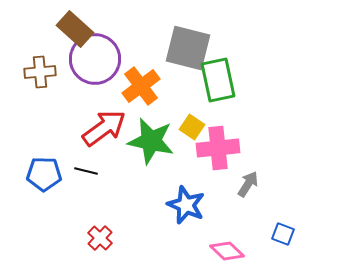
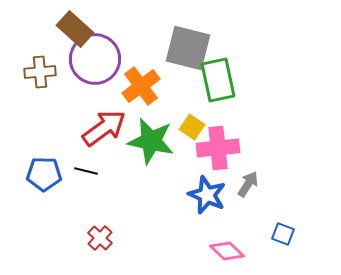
blue star: moved 21 px right, 10 px up
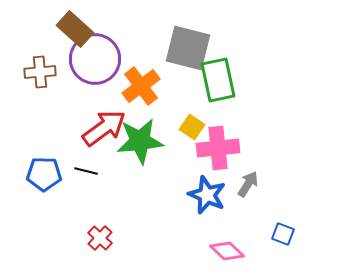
green star: moved 11 px left; rotated 18 degrees counterclockwise
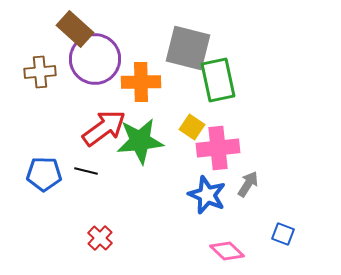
orange cross: moved 4 px up; rotated 36 degrees clockwise
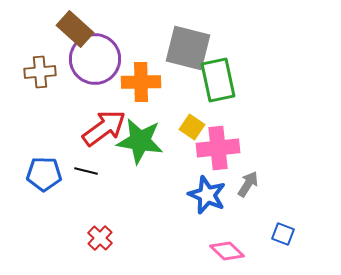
green star: rotated 15 degrees clockwise
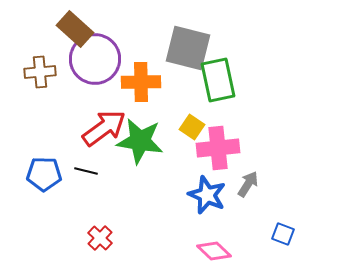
pink diamond: moved 13 px left
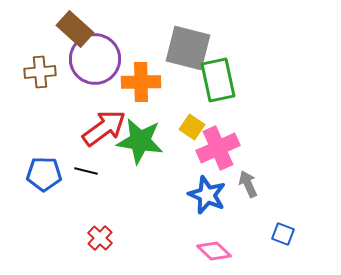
pink cross: rotated 18 degrees counterclockwise
gray arrow: rotated 56 degrees counterclockwise
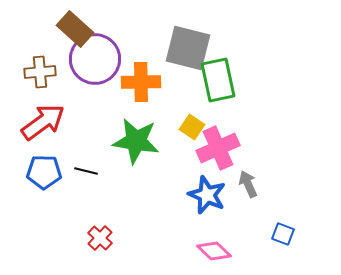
red arrow: moved 61 px left, 6 px up
green star: moved 4 px left
blue pentagon: moved 2 px up
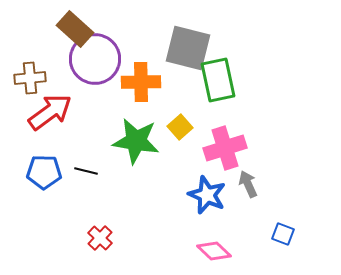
brown cross: moved 10 px left, 6 px down
red arrow: moved 7 px right, 10 px up
yellow square: moved 12 px left; rotated 15 degrees clockwise
pink cross: moved 7 px right; rotated 6 degrees clockwise
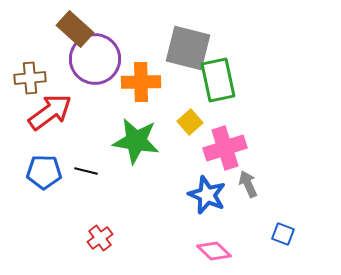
yellow square: moved 10 px right, 5 px up
red cross: rotated 10 degrees clockwise
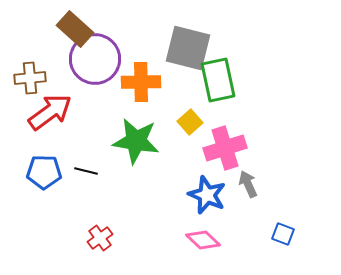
pink diamond: moved 11 px left, 11 px up
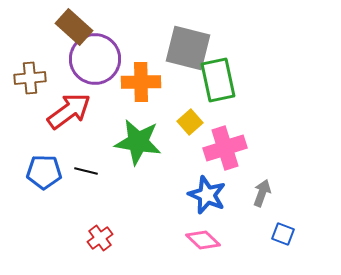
brown rectangle: moved 1 px left, 2 px up
red arrow: moved 19 px right, 1 px up
green star: moved 2 px right, 1 px down
gray arrow: moved 14 px right, 9 px down; rotated 44 degrees clockwise
